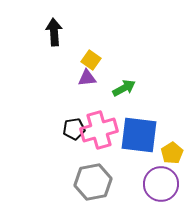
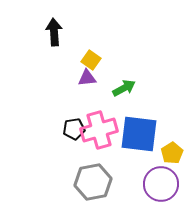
blue square: moved 1 px up
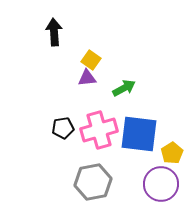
black pentagon: moved 11 px left, 1 px up
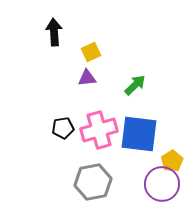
yellow square: moved 8 px up; rotated 30 degrees clockwise
green arrow: moved 11 px right, 3 px up; rotated 15 degrees counterclockwise
yellow pentagon: moved 8 px down
purple circle: moved 1 px right
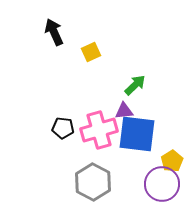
black arrow: rotated 20 degrees counterclockwise
purple triangle: moved 37 px right, 33 px down
black pentagon: rotated 15 degrees clockwise
blue square: moved 2 px left
gray hexagon: rotated 21 degrees counterclockwise
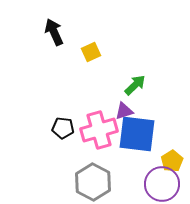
purple triangle: rotated 12 degrees counterclockwise
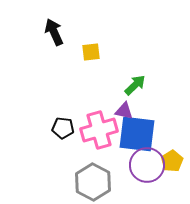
yellow square: rotated 18 degrees clockwise
purple triangle: rotated 30 degrees clockwise
purple circle: moved 15 px left, 19 px up
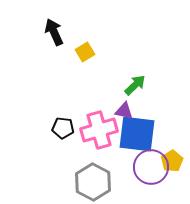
yellow square: moved 6 px left; rotated 24 degrees counterclockwise
purple circle: moved 4 px right, 2 px down
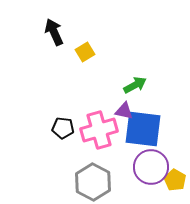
green arrow: rotated 15 degrees clockwise
blue square: moved 6 px right, 5 px up
yellow pentagon: moved 3 px right, 19 px down; rotated 10 degrees counterclockwise
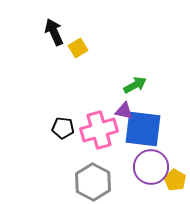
yellow square: moved 7 px left, 4 px up
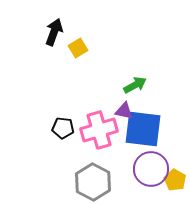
black arrow: rotated 44 degrees clockwise
purple circle: moved 2 px down
